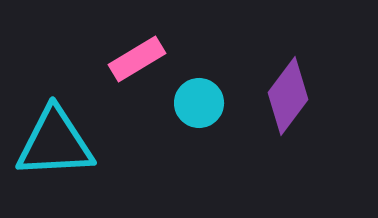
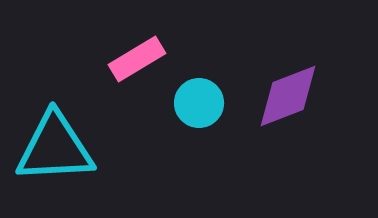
purple diamond: rotated 32 degrees clockwise
cyan triangle: moved 5 px down
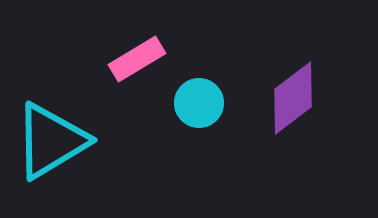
purple diamond: moved 5 px right, 2 px down; rotated 16 degrees counterclockwise
cyan triangle: moved 4 px left, 7 px up; rotated 28 degrees counterclockwise
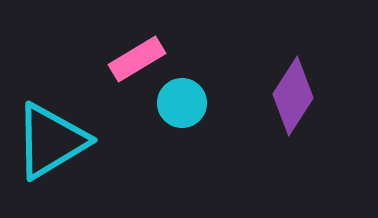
purple diamond: moved 2 px up; rotated 20 degrees counterclockwise
cyan circle: moved 17 px left
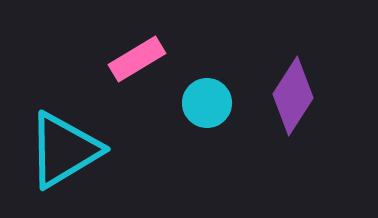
cyan circle: moved 25 px right
cyan triangle: moved 13 px right, 9 px down
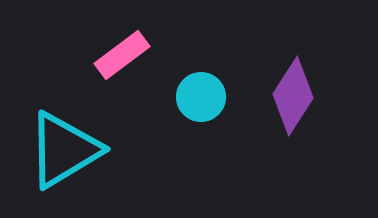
pink rectangle: moved 15 px left, 4 px up; rotated 6 degrees counterclockwise
cyan circle: moved 6 px left, 6 px up
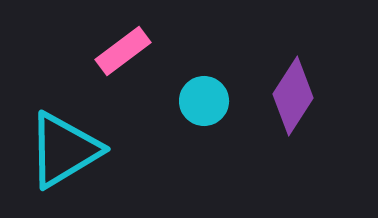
pink rectangle: moved 1 px right, 4 px up
cyan circle: moved 3 px right, 4 px down
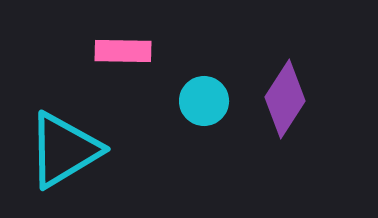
pink rectangle: rotated 38 degrees clockwise
purple diamond: moved 8 px left, 3 px down
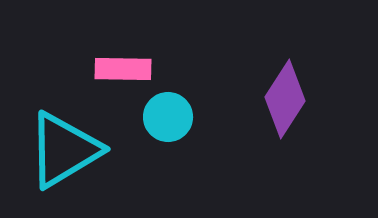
pink rectangle: moved 18 px down
cyan circle: moved 36 px left, 16 px down
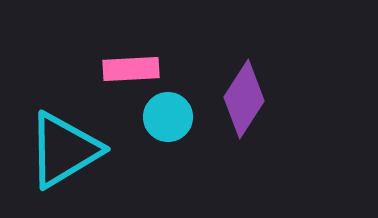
pink rectangle: moved 8 px right; rotated 4 degrees counterclockwise
purple diamond: moved 41 px left
